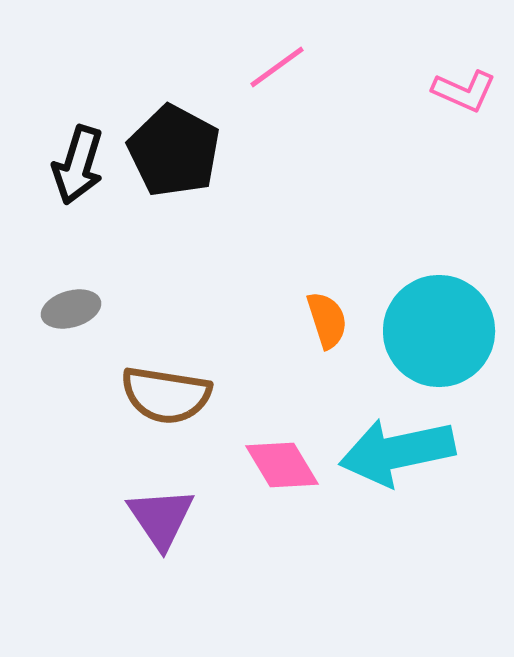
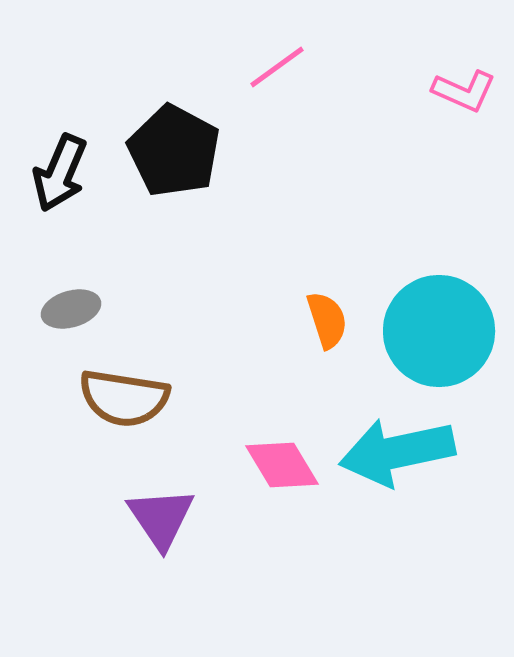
black arrow: moved 18 px left, 8 px down; rotated 6 degrees clockwise
brown semicircle: moved 42 px left, 3 px down
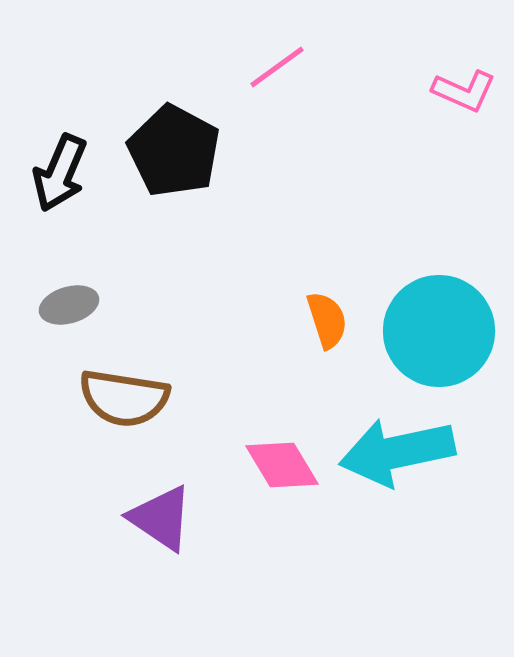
gray ellipse: moved 2 px left, 4 px up
purple triangle: rotated 22 degrees counterclockwise
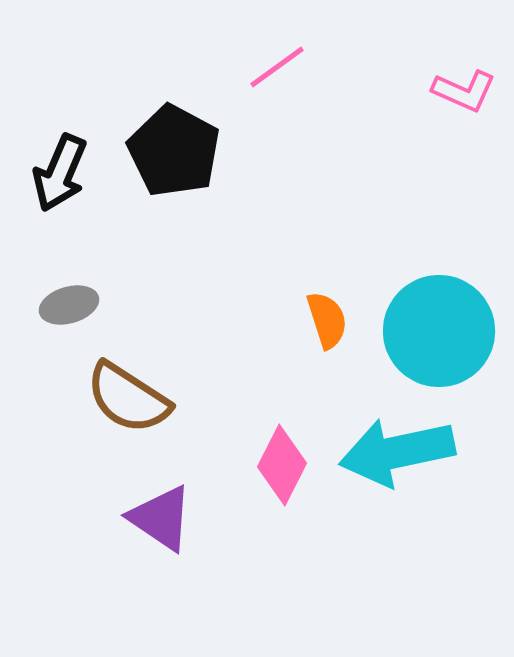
brown semicircle: moved 4 px right; rotated 24 degrees clockwise
pink diamond: rotated 58 degrees clockwise
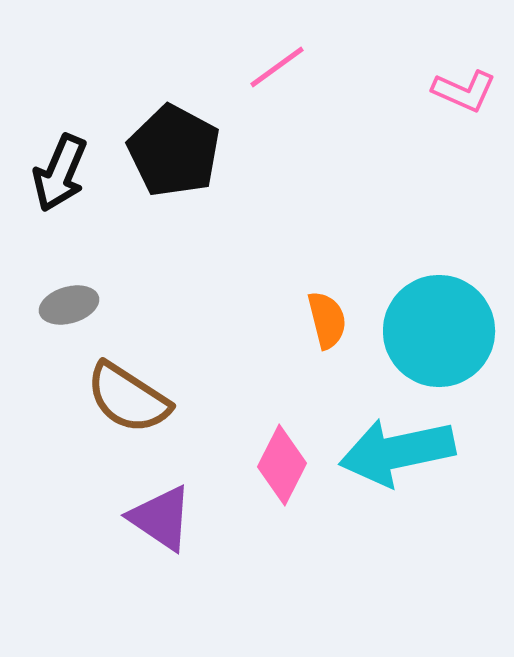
orange semicircle: rotated 4 degrees clockwise
